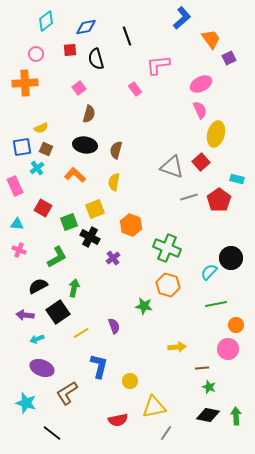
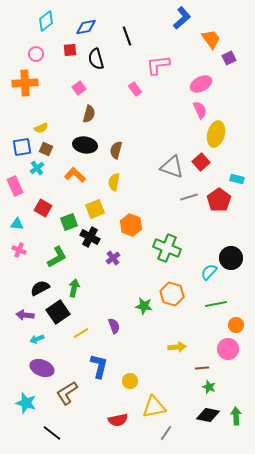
orange hexagon at (168, 285): moved 4 px right, 9 px down
black semicircle at (38, 286): moved 2 px right, 2 px down
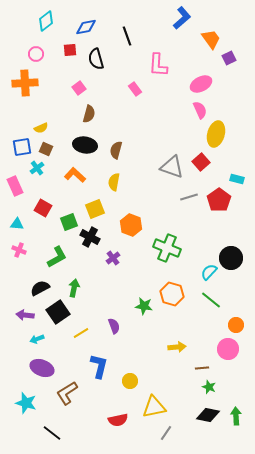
pink L-shape at (158, 65): rotated 80 degrees counterclockwise
green line at (216, 304): moved 5 px left, 4 px up; rotated 50 degrees clockwise
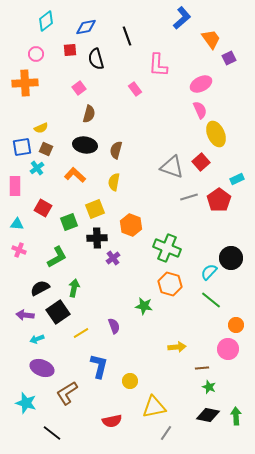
yellow ellipse at (216, 134): rotated 40 degrees counterclockwise
cyan rectangle at (237, 179): rotated 40 degrees counterclockwise
pink rectangle at (15, 186): rotated 24 degrees clockwise
black cross at (90, 237): moved 7 px right, 1 px down; rotated 30 degrees counterclockwise
orange hexagon at (172, 294): moved 2 px left, 10 px up
red semicircle at (118, 420): moved 6 px left, 1 px down
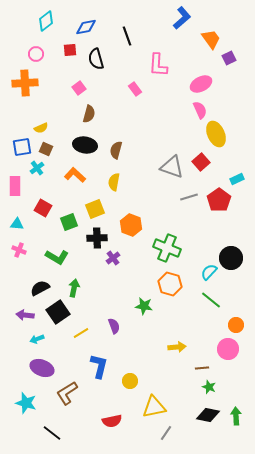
green L-shape at (57, 257): rotated 60 degrees clockwise
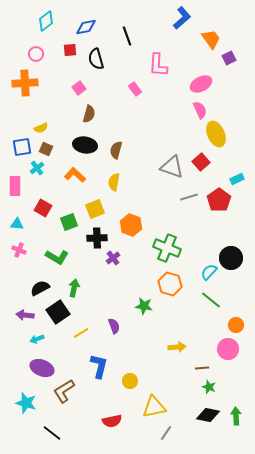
brown L-shape at (67, 393): moved 3 px left, 2 px up
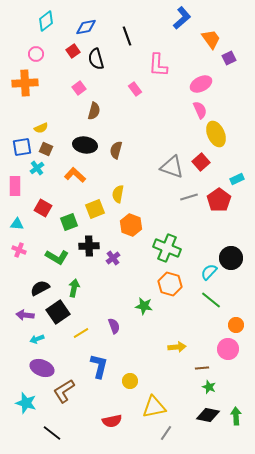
red square at (70, 50): moved 3 px right, 1 px down; rotated 32 degrees counterclockwise
brown semicircle at (89, 114): moved 5 px right, 3 px up
yellow semicircle at (114, 182): moved 4 px right, 12 px down
black cross at (97, 238): moved 8 px left, 8 px down
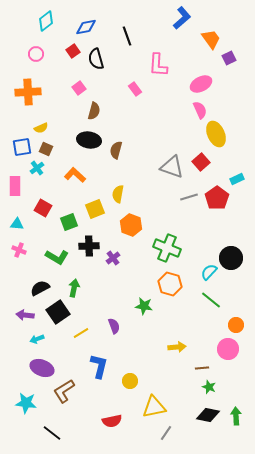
orange cross at (25, 83): moved 3 px right, 9 px down
black ellipse at (85, 145): moved 4 px right, 5 px up
red pentagon at (219, 200): moved 2 px left, 2 px up
cyan star at (26, 403): rotated 10 degrees counterclockwise
